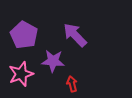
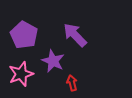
purple star: rotated 20 degrees clockwise
red arrow: moved 1 px up
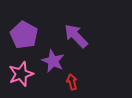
purple arrow: moved 1 px right, 1 px down
red arrow: moved 1 px up
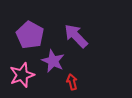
purple pentagon: moved 6 px right
pink star: moved 1 px right, 1 px down
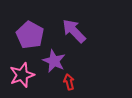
purple arrow: moved 2 px left, 5 px up
purple star: moved 1 px right
red arrow: moved 3 px left
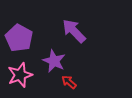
purple pentagon: moved 11 px left, 3 px down
pink star: moved 2 px left
red arrow: rotated 35 degrees counterclockwise
